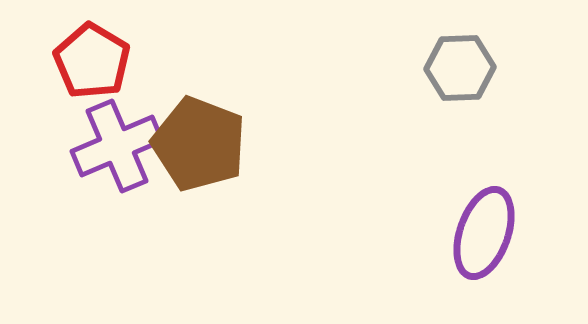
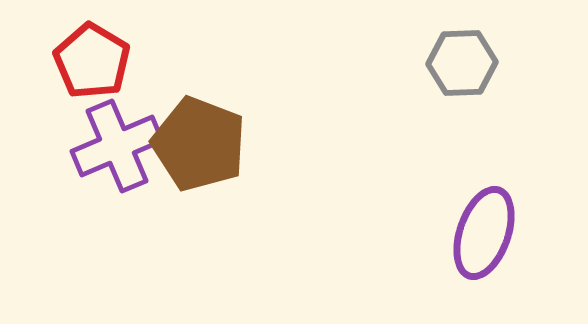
gray hexagon: moved 2 px right, 5 px up
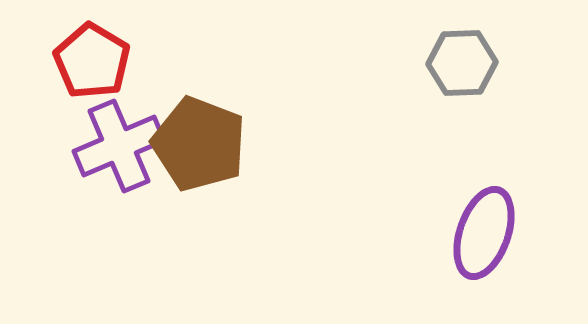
purple cross: moved 2 px right
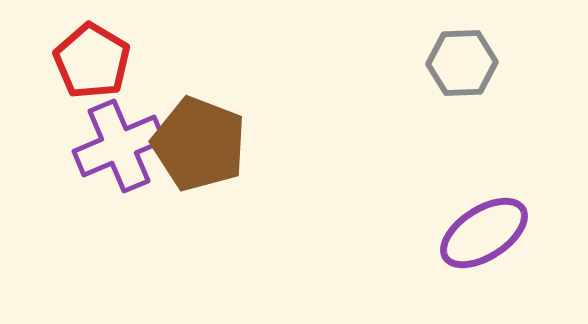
purple ellipse: rotated 38 degrees clockwise
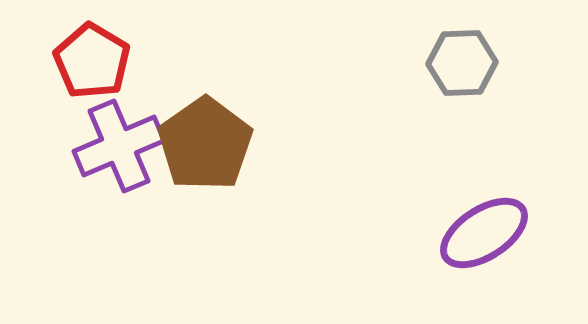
brown pentagon: moved 6 px right; rotated 16 degrees clockwise
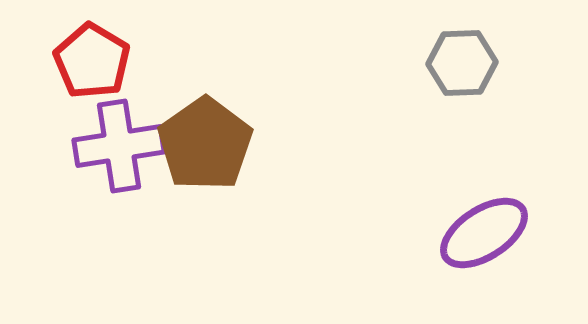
purple cross: rotated 14 degrees clockwise
